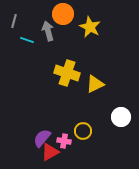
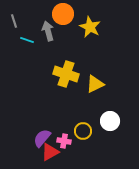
gray line: rotated 32 degrees counterclockwise
yellow cross: moved 1 px left, 1 px down
white circle: moved 11 px left, 4 px down
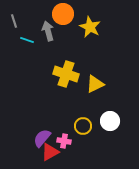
yellow circle: moved 5 px up
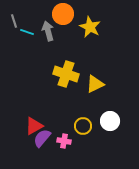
cyan line: moved 8 px up
red triangle: moved 16 px left, 26 px up
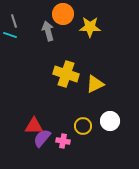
yellow star: rotated 25 degrees counterclockwise
cyan line: moved 17 px left, 3 px down
red triangle: rotated 30 degrees clockwise
pink cross: moved 1 px left
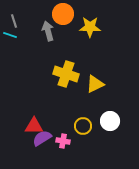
purple semicircle: rotated 18 degrees clockwise
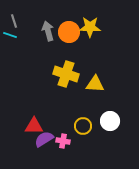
orange circle: moved 6 px right, 18 px down
yellow triangle: rotated 30 degrees clockwise
purple semicircle: moved 2 px right, 1 px down
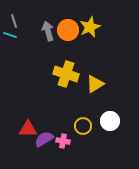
yellow star: rotated 25 degrees counterclockwise
orange circle: moved 1 px left, 2 px up
yellow triangle: rotated 36 degrees counterclockwise
red triangle: moved 6 px left, 3 px down
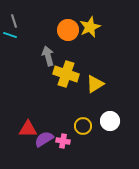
gray arrow: moved 25 px down
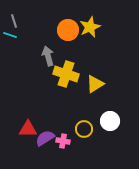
yellow circle: moved 1 px right, 3 px down
purple semicircle: moved 1 px right, 1 px up
